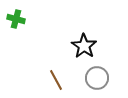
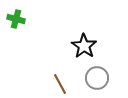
brown line: moved 4 px right, 4 px down
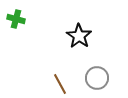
black star: moved 5 px left, 10 px up
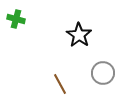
black star: moved 1 px up
gray circle: moved 6 px right, 5 px up
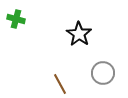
black star: moved 1 px up
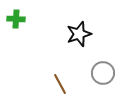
green cross: rotated 12 degrees counterclockwise
black star: rotated 20 degrees clockwise
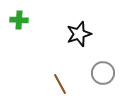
green cross: moved 3 px right, 1 px down
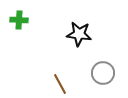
black star: rotated 25 degrees clockwise
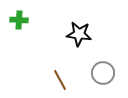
brown line: moved 4 px up
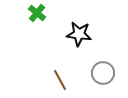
green cross: moved 18 px right, 7 px up; rotated 36 degrees clockwise
